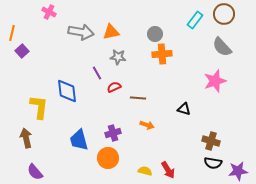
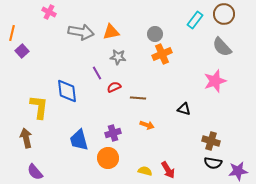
orange cross: rotated 18 degrees counterclockwise
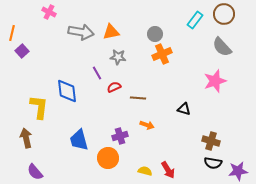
purple cross: moved 7 px right, 3 px down
